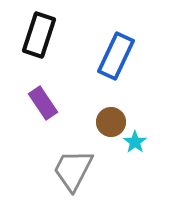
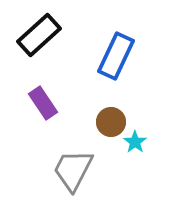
black rectangle: rotated 30 degrees clockwise
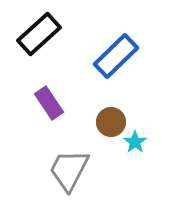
black rectangle: moved 1 px up
blue rectangle: rotated 21 degrees clockwise
purple rectangle: moved 6 px right
gray trapezoid: moved 4 px left
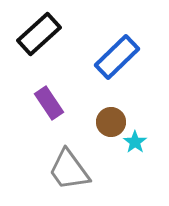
blue rectangle: moved 1 px right, 1 px down
gray trapezoid: rotated 63 degrees counterclockwise
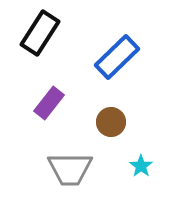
black rectangle: moved 1 px right, 1 px up; rotated 15 degrees counterclockwise
purple rectangle: rotated 72 degrees clockwise
cyan star: moved 6 px right, 24 px down
gray trapezoid: moved 1 px right, 1 px up; rotated 54 degrees counterclockwise
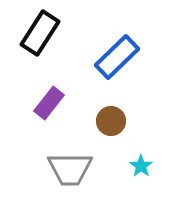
brown circle: moved 1 px up
